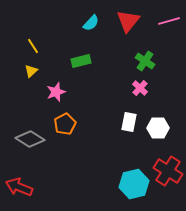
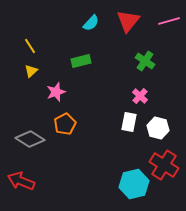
yellow line: moved 3 px left
pink cross: moved 8 px down
white hexagon: rotated 15 degrees clockwise
red cross: moved 4 px left, 6 px up
red arrow: moved 2 px right, 6 px up
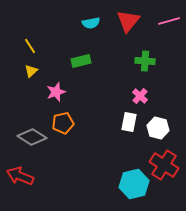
cyan semicircle: rotated 36 degrees clockwise
green cross: rotated 30 degrees counterclockwise
orange pentagon: moved 2 px left, 1 px up; rotated 15 degrees clockwise
gray diamond: moved 2 px right, 2 px up
red arrow: moved 1 px left, 5 px up
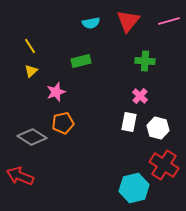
cyan hexagon: moved 4 px down
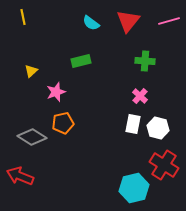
cyan semicircle: rotated 48 degrees clockwise
yellow line: moved 7 px left, 29 px up; rotated 21 degrees clockwise
white rectangle: moved 4 px right, 2 px down
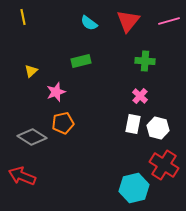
cyan semicircle: moved 2 px left
red arrow: moved 2 px right
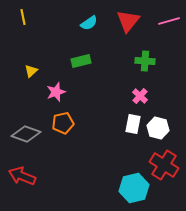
cyan semicircle: rotated 72 degrees counterclockwise
gray diamond: moved 6 px left, 3 px up; rotated 12 degrees counterclockwise
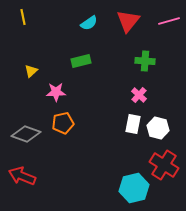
pink star: rotated 18 degrees clockwise
pink cross: moved 1 px left, 1 px up
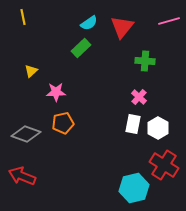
red triangle: moved 6 px left, 6 px down
green rectangle: moved 13 px up; rotated 30 degrees counterclockwise
pink cross: moved 2 px down
white hexagon: rotated 15 degrees clockwise
